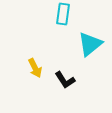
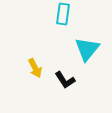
cyan triangle: moved 3 px left, 5 px down; rotated 12 degrees counterclockwise
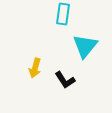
cyan triangle: moved 2 px left, 3 px up
yellow arrow: rotated 42 degrees clockwise
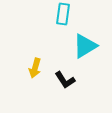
cyan triangle: rotated 20 degrees clockwise
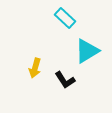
cyan rectangle: moved 2 px right, 4 px down; rotated 55 degrees counterclockwise
cyan triangle: moved 2 px right, 5 px down
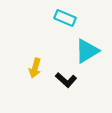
cyan rectangle: rotated 20 degrees counterclockwise
black L-shape: moved 1 px right; rotated 15 degrees counterclockwise
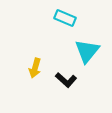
cyan triangle: rotated 20 degrees counterclockwise
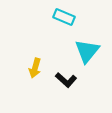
cyan rectangle: moved 1 px left, 1 px up
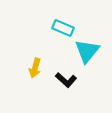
cyan rectangle: moved 1 px left, 11 px down
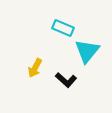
yellow arrow: rotated 12 degrees clockwise
